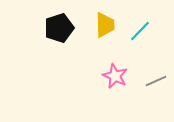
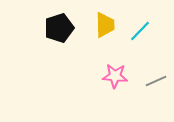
pink star: rotated 20 degrees counterclockwise
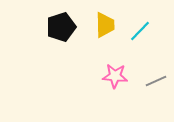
black pentagon: moved 2 px right, 1 px up
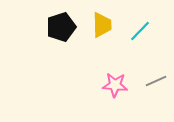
yellow trapezoid: moved 3 px left
pink star: moved 9 px down
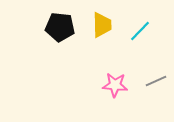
black pentagon: moved 1 px left; rotated 24 degrees clockwise
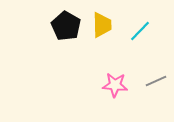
black pentagon: moved 6 px right, 1 px up; rotated 24 degrees clockwise
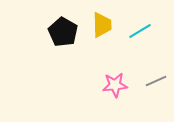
black pentagon: moved 3 px left, 6 px down
cyan line: rotated 15 degrees clockwise
pink star: rotated 10 degrees counterclockwise
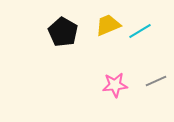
yellow trapezoid: moved 6 px right; rotated 112 degrees counterclockwise
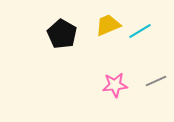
black pentagon: moved 1 px left, 2 px down
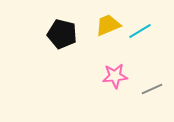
black pentagon: rotated 16 degrees counterclockwise
gray line: moved 4 px left, 8 px down
pink star: moved 9 px up
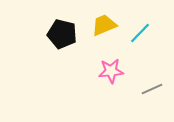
yellow trapezoid: moved 4 px left
cyan line: moved 2 px down; rotated 15 degrees counterclockwise
pink star: moved 4 px left, 5 px up
